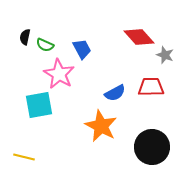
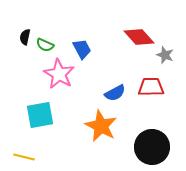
cyan square: moved 1 px right, 10 px down
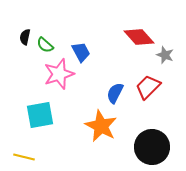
green semicircle: rotated 18 degrees clockwise
blue trapezoid: moved 1 px left, 3 px down
pink star: rotated 24 degrees clockwise
red trapezoid: moved 3 px left; rotated 44 degrees counterclockwise
blue semicircle: rotated 145 degrees clockwise
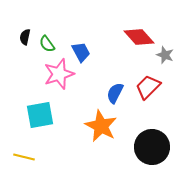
green semicircle: moved 2 px right, 1 px up; rotated 12 degrees clockwise
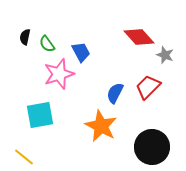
yellow line: rotated 25 degrees clockwise
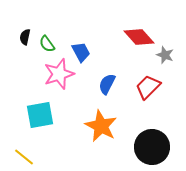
blue semicircle: moved 8 px left, 9 px up
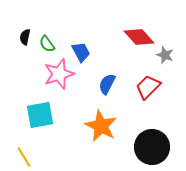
yellow line: rotated 20 degrees clockwise
